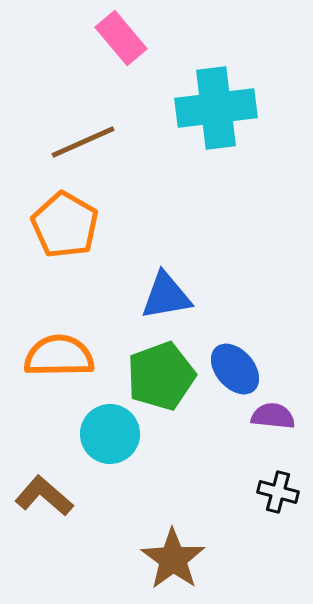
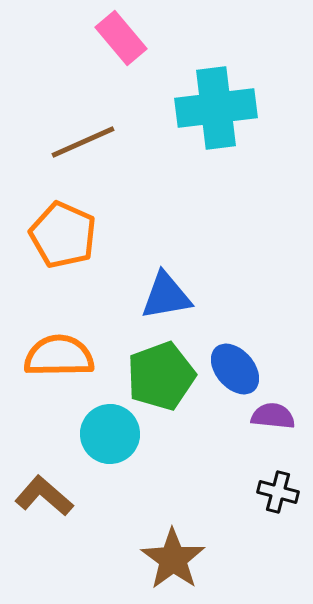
orange pentagon: moved 2 px left, 10 px down; rotated 6 degrees counterclockwise
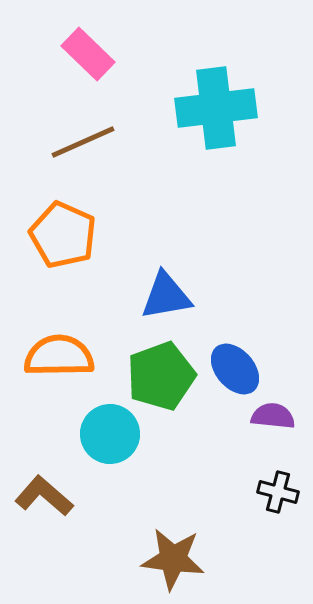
pink rectangle: moved 33 px left, 16 px down; rotated 6 degrees counterclockwise
brown star: rotated 28 degrees counterclockwise
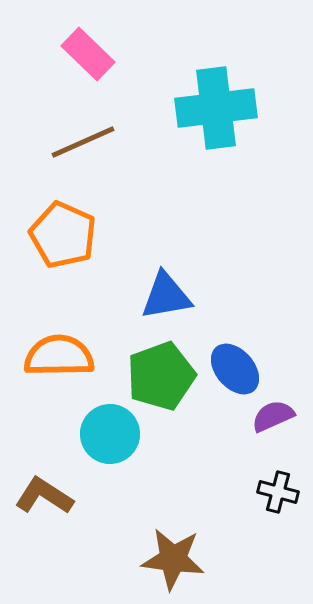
purple semicircle: rotated 30 degrees counterclockwise
brown L-shape: rotated 8 degrees counterclockwise
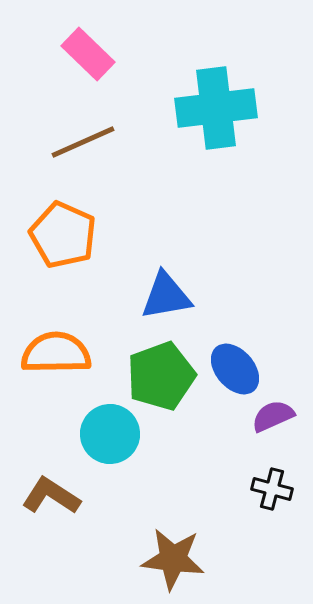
orange semicircle: moved 3 px left, 3 px up
black cross: moved 6 px left, 3 px up
brown L-shape: moved 7 px right
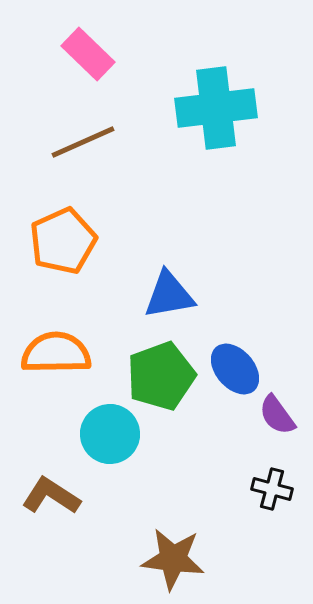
orange pentagon: moved 6 px down; rotated 24 degrees clockwise
blue triangle: moved 3 px right, 1 px up
purple semicircle: moved 4 px right, 1 px up; rotated 102 degrees counterclockwise
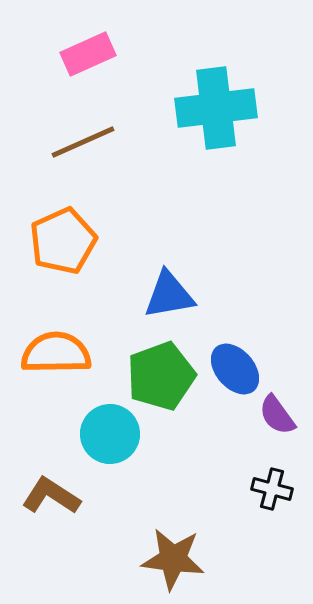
pink rectangle: rotated 68 degrees counterclockwise
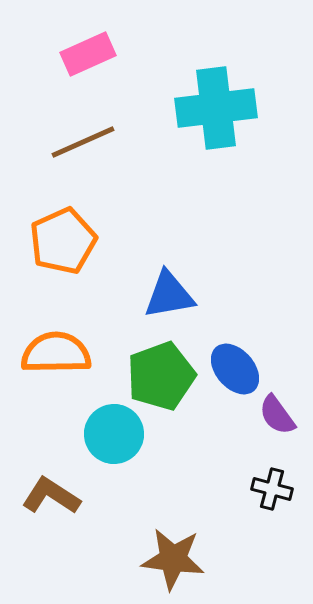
cyan circle: moved 4 px right
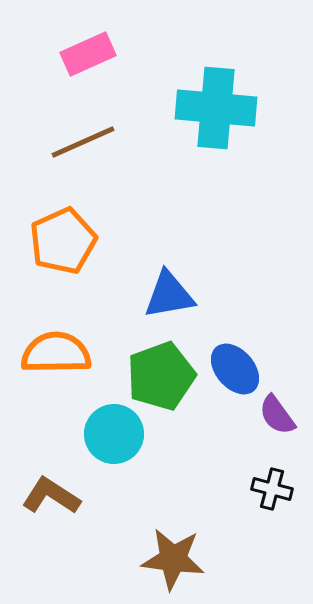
cyan cross: rotated 12 degrees clockwise
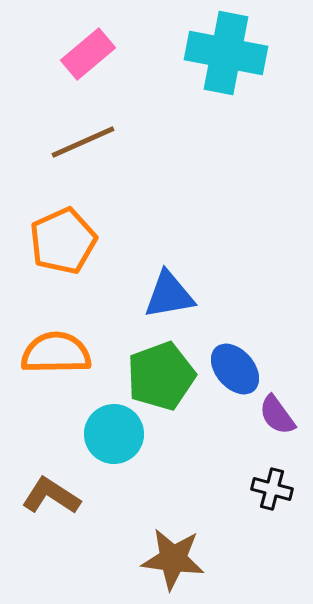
pink rectangle: rotated 16 degrees counterclockwise
cyan cross: moved 10 px right, 55 px up; rotated 6 degrees clockwise
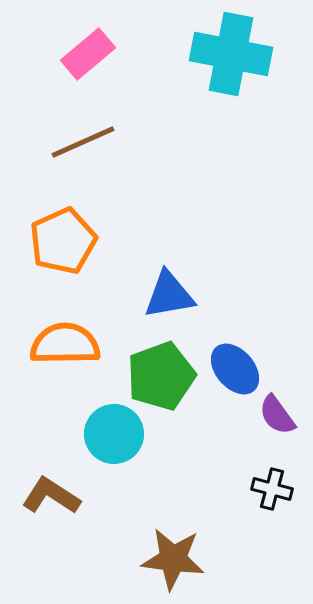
cyan cross: moved 5 px right, 1 px down
orange semicircle: moved 9 px right, 9 px up
